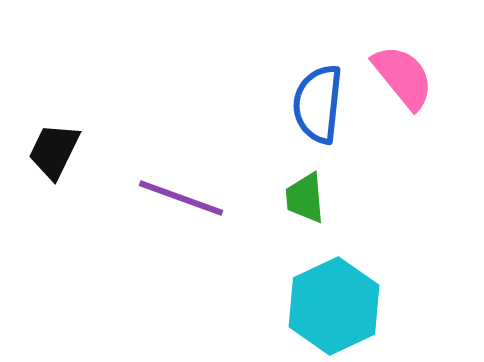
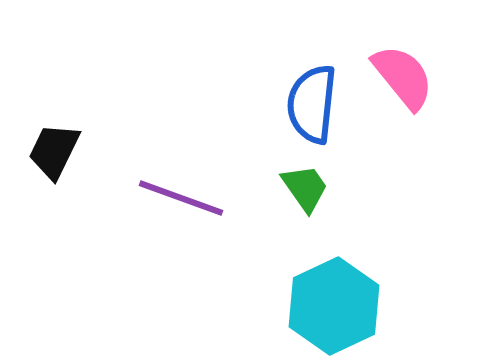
blue semicircle: moved 6 px left
green trapezoid: moved 10 px up; rotated 150 degrees clockwise
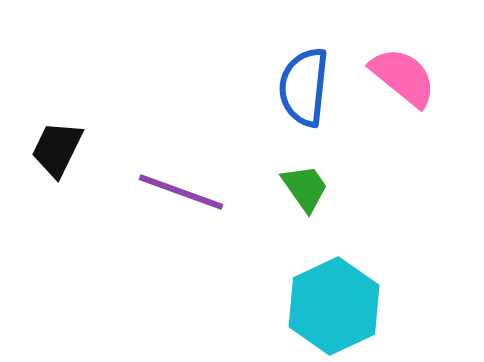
pink semicircle: rotated 12 degrees counterclockwise
blue semicircle: moved 8 px left, 17 px up
black trapezoid: moved 3 px right, 2 px up
purple line: moved 6 px up
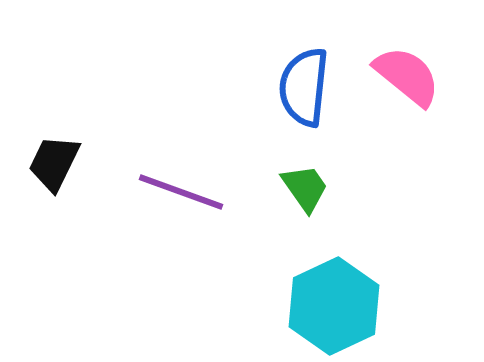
pink semicircle: moved 4 px right, 1 px up
black trapezoid: moved 3 px left, 14 px down
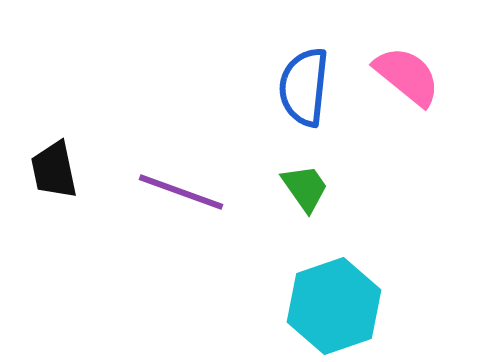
black trapezoid: moved 7 px down; rotated 38 degrees counterclockwise
cyan hexagon: rotated 6 degrees clockwise
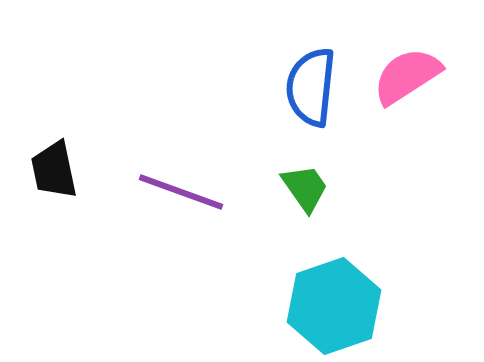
pink semicircle: rotated 72 degrees counterclockwise
blue semicircle: moved 7 px right
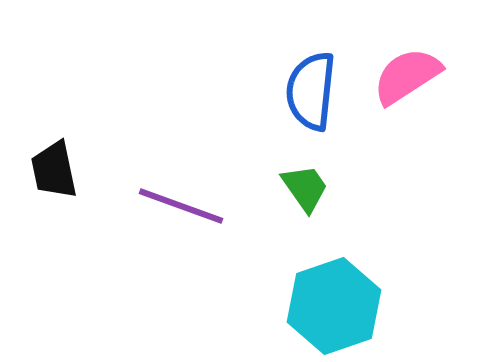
blue semicircle: moved 4 px down
purple line: moved 14 px down
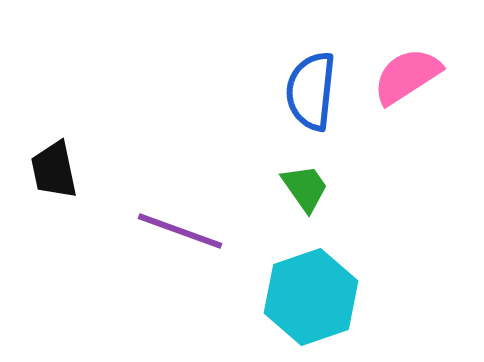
purple line: moved 1 px left, 25 px down
cyan hexagon: moved 23 px left, 9 px up
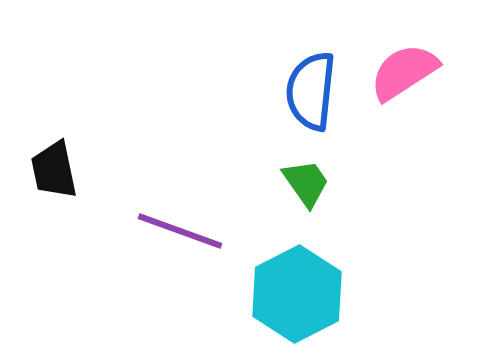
pink semicircle: moved 3 px left, 4 px up
green trapezoid: moved 1 px right, 5 px up
cyan hexagon: moved 14 px left, 3 px up; rotated 8 degrees counterclockwise
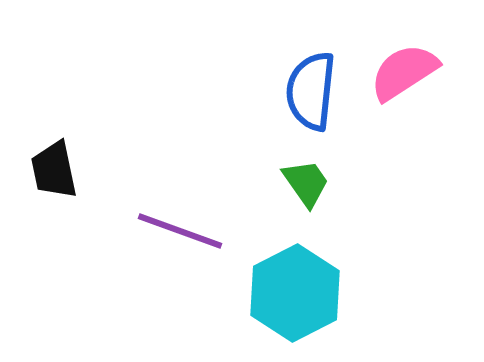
cyan hexagon: moved 2 px left, 1 px up
